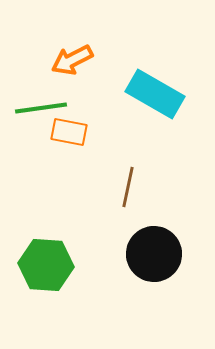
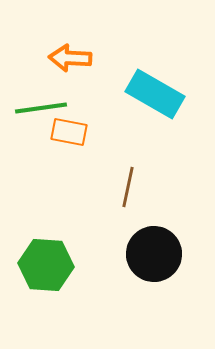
orange arrow: moved 2 px left, 2 px up; rotated 30 degrees clockwise
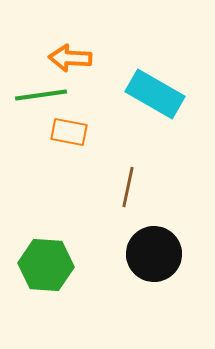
green line: moved 13 px up
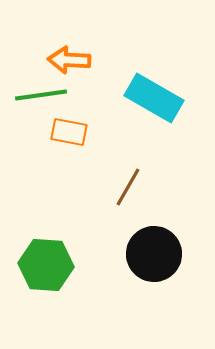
orange arrow: moved 1 px left, 2 px down
cyan rectangle: moved 1 px left, 4 px down
brown line: rotated 18 degrees clockwise
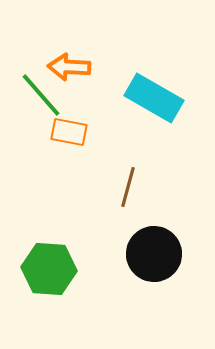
orange arrow: moved 7 px down
green line: rotated 57 degrees clockwise
brown line: rotated 15 degrees counterclockwise
green hexagon: moved 3 px right, 4 px down
